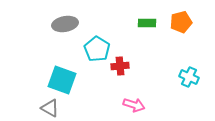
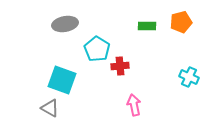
green rectangle: moved 3 px down
pink arrow: rotated 120 degrees counterclockwise
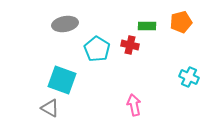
red cross: moved 10 px right, 21 px up; rotated 18 degrees clockwise
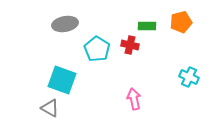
pink arrow: moved 6 px up
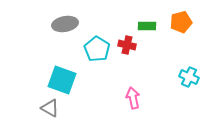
red cross: moved 3 px left
pink arrow: moved 1 px left, 1 px up
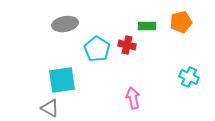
cyan square: rotated 28 degrees counterclockwise
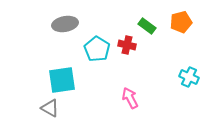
green rectangle: rotated 36 degrees clockwise
pink arrow: moved 3 px left; rotated 15 degrees counterclockwise
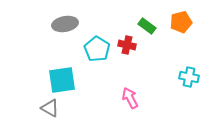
cyan cross: rotated 12 degrees counterclockwise
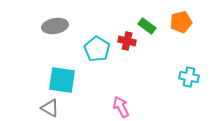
gray ellipse: moved 10 px left, 2 px down
red cross: moved 4 px up
cyan square: rotated 16 degrees clockwise
pink arrow: moved 9 px left, 9 px down
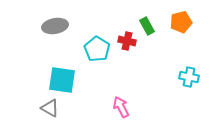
green rectangle: rotated 24 degrees clockwise
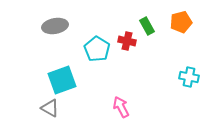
cyan square: rotated 28 degrees counterclockwise
